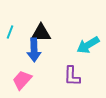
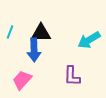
cyan arrow: moved 1 px right, 5 px up
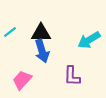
cyan line: rotated 32 degrees clockwise
blue arrow: moved 8 px right, 1 px down; rotated 15 degrees counterclockwise
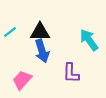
black triangle: moved 1 px left, 1 px up
cyan arrow: rotated 85 degrees clockwise
purple L-shape: moved 1 px left, 3 px up
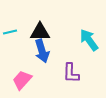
cyan line: rotated 24 degrees clockwise
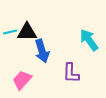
black triangle: moved 13 px left
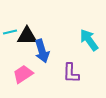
black triangle: moved 4 px down
pink trapezoid: moved 1 px right, 6 px up; rotated 15 degrees clockwise
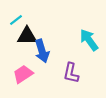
cyan line: moved 6 px right, 12 px up; rotated 24 degrees counterclockwise
purple L-shape: rotated 10 degrees clockwise
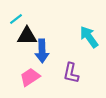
cyan line: moved 1 px up
cyan arrow: moved 3 px up
blue arrow: rotated 15 degrees clockwise
pink trapezoid: moved 7 px right, 3 px down
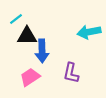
cyan arrow: moved 5 px up; rotated 65 degrees counterclockwise
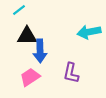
cyan line: moved 3 px right, 9 px up
blue arrow: moved 2 px left
